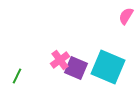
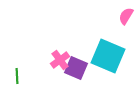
cyan square: moved 11 px up
green line: rotated 28 degrees counterclockwise
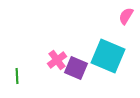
pink cross: moved 3 px left
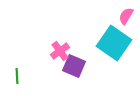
cyan square: moved 6 px right, 13 px up; rotated 12 degrees clockwise
pink cross: moved 3 px right, 9 px up
purple square: moved 2 px left, 2 px up
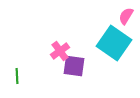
purple square: rotated 15 degrees counterclockwise
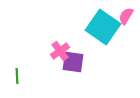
cyan square: moved 11 px left, 16 px up
purple square: moved 1 px left, 4 px up
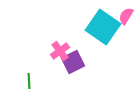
purple square: rotated 35 degrees counterclockwise
green line: moved 12 px right, 5 px down
